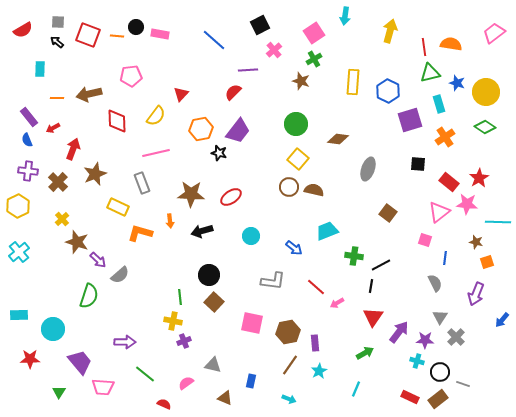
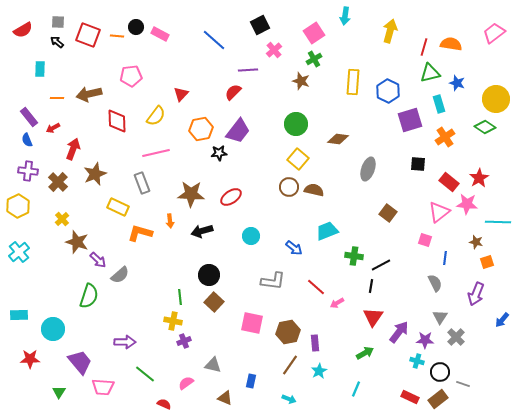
pink rectangle at (160, 34): rotated 18 degrees clockwise
red line at (424, 47): rotated 24 degrees clockwise
yellow circle at (486, 92): moved 10 px right, 7 px down
black star at (219, 153): rotated 21 degrees counterclockwise
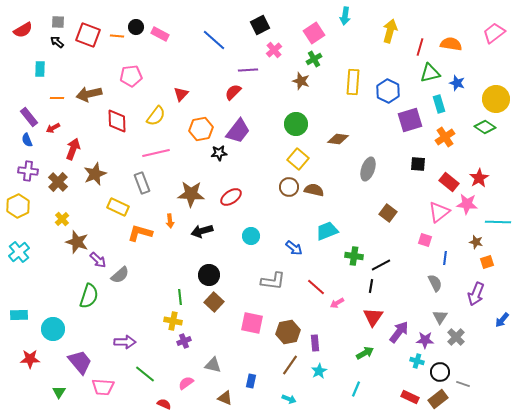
red line at (424, 47): moved 4 px left
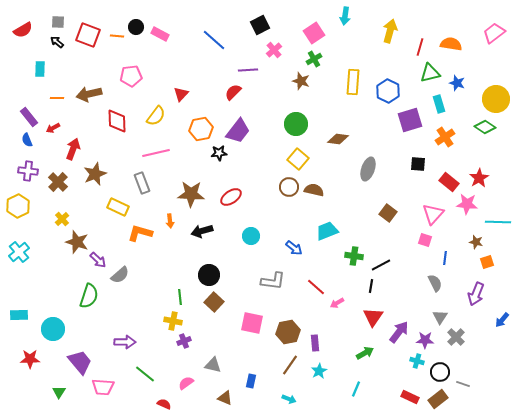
pink triangle at (439, 212): moved 6 px left, 2 px down; rotated 10 degrees counterclockwise
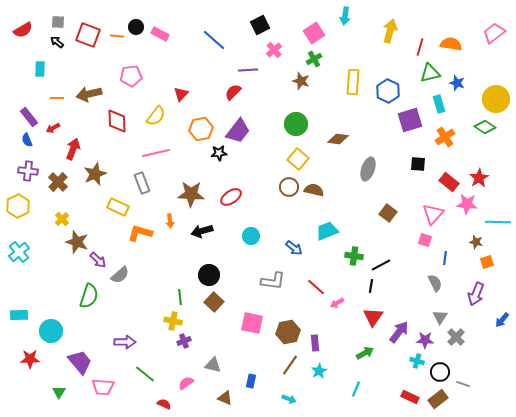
cyan circle at (53, 329): moved 2 px left, 2 px down
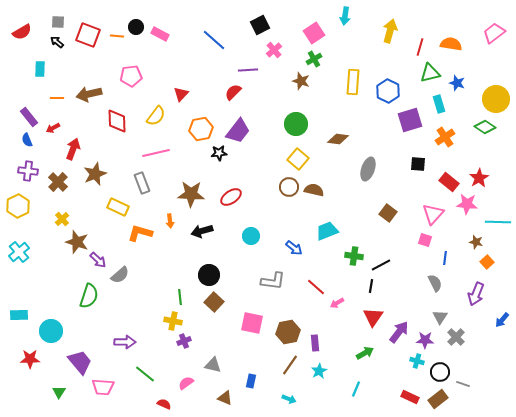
red semicircle at (23, 30): moved 1 px left, 2 px down
orange square at (487, 262): rotated 24 degrees counterclockwise
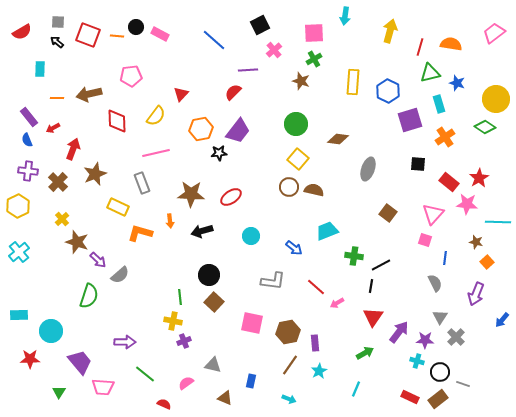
pink square at (314, 33): rotated 30 degrees clockwise
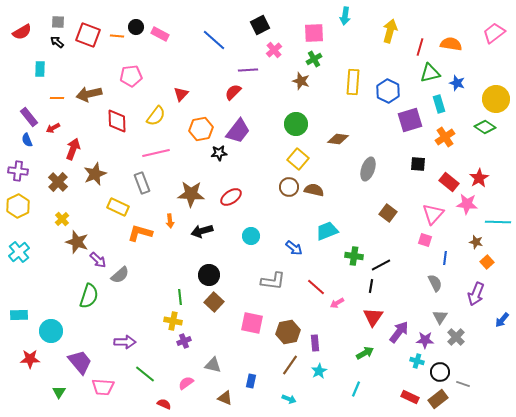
purple cross at (28, 171): moved 10 px left
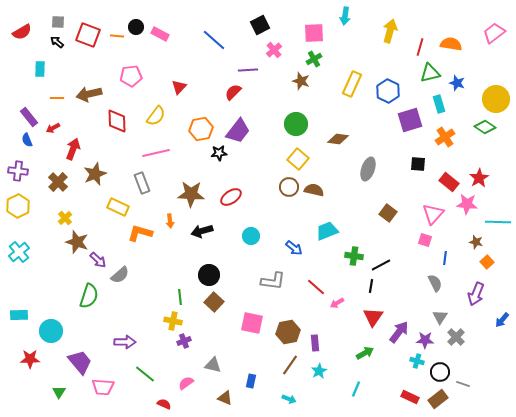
yellow rectangle at (353, 82): moved 1 px left, 2 px down; rotated 20 degrees clockwise
red triangle at (181, 94): moved 2 px left, 7 px up
yellow cross at (62, 219): moved 3 px right, 1 px up
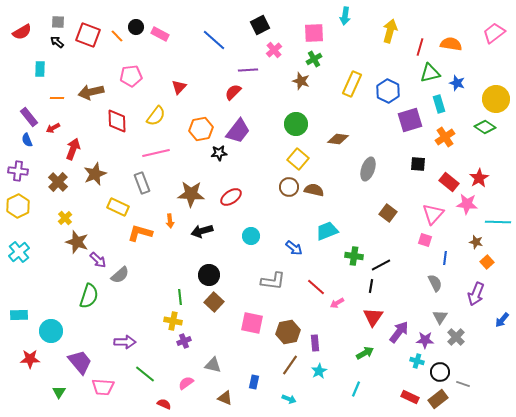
orange line at (117, 36): rotated 40 degrees clockwise
brown arrow at (89, 94): moved 2 px right, 2 px up
blue rectangle at (251, 381): moved 3 px right, 1 px down
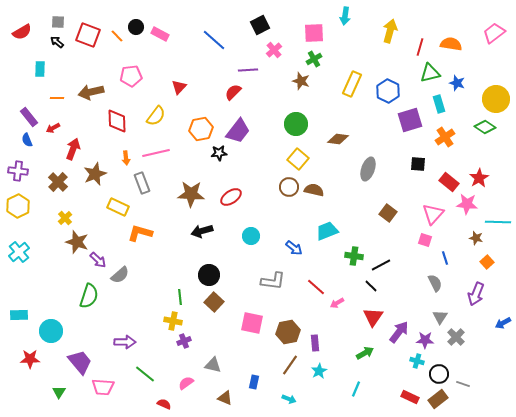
orange arrow at (170, 221): moved 44 px left, 63 px up
brown star at (476, 242): moved 4 px up
blue line at (445, 258): rotated 24 degrees counterclockwise
black line at (371, 286): rotated 56 degrees counterclockwise
blue arrow at (502, 320): moved 1 px right, 3 px down; rotated 21 degrees clockwise
black circle at (440, 372): moved 1 px left, 2 px down
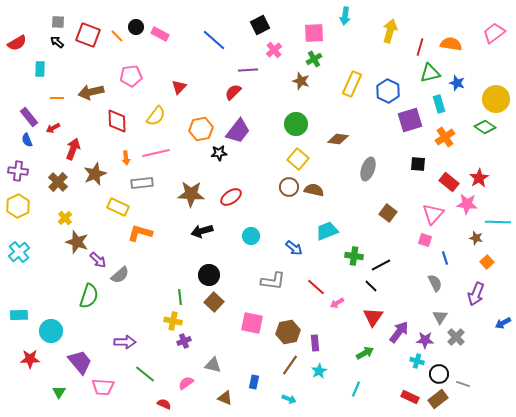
red semicircle at (22, 32): moved 5 px left, 11 px down
gray rectangle at (142, 183): rotated 75 degrees counterclockwise
